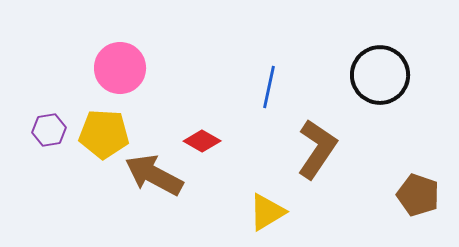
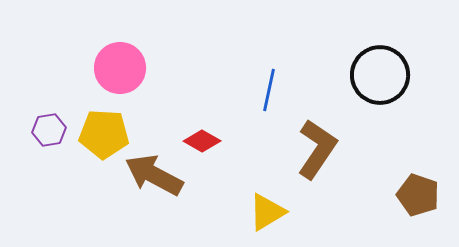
blue line: moved 3 px down
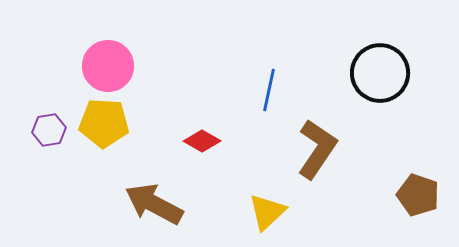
pink circle: moved 12 px left, 2 px up
black circle: moved 2 px up
yellow pentagon: moved 11 px up
brown arrow: moved 29 px down
yellow triangle: rotated 12 degrees counterclockwise
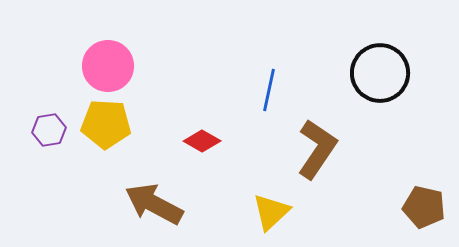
yellow pentagon: moved 2 px right, 1 px down
brown pentagon: moved 6 px right, 12 px down; rotated 6 degrees counterclockwise
yellow triangle: moved 4 px right
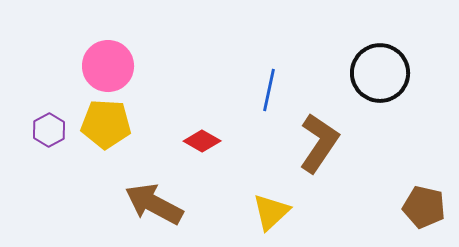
purple hexagon: rotated 20 degrees counterclockwise
brown L-shape: moved 2 px right, 6 px up
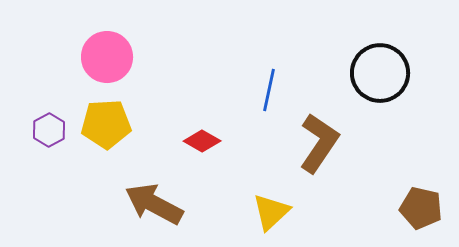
pink circle: moved 1 px left, 9 px up
yellow pentagon: rotated 6 degrees counterclockwise
brown pentagon: moved 3 px left, 1 px down
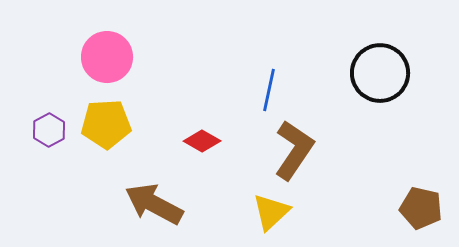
brown L-shape: moved 25 px left, 7 px down
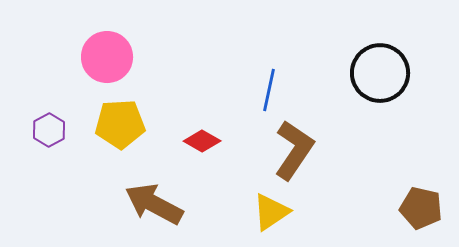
yellow pentagon: moved 14 px right
yellow triangle: rotated 9 degrees clockwise
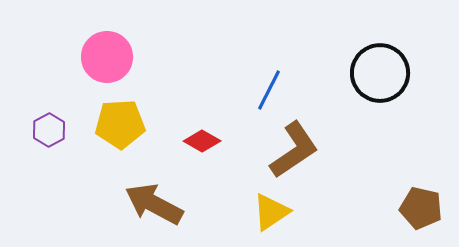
blue line: rotated 15 degrees clockwise
brown L-shape: rotated 22 degrees clockwise
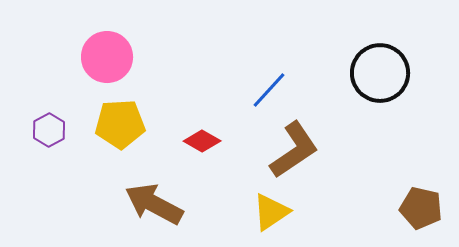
blue line: rotated 15 degrees clockwise
